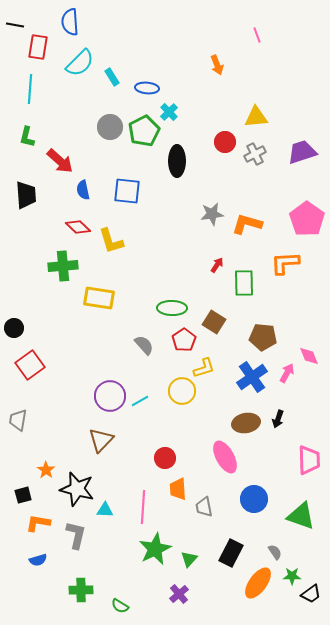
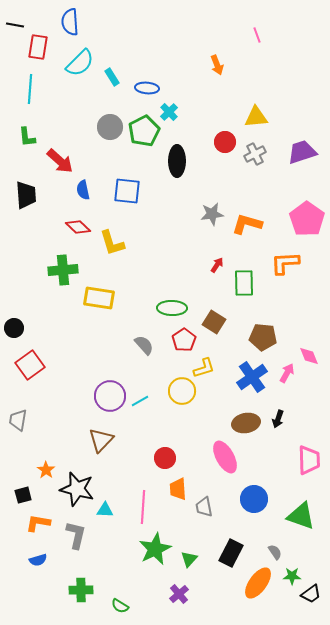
green L-shape at (27, 137): rotated 20 degrees counterclockwise
yellow L-shape at (111, 241): moved 1 px right, 2 px down
green cross at (63, 266): moved 4 px down
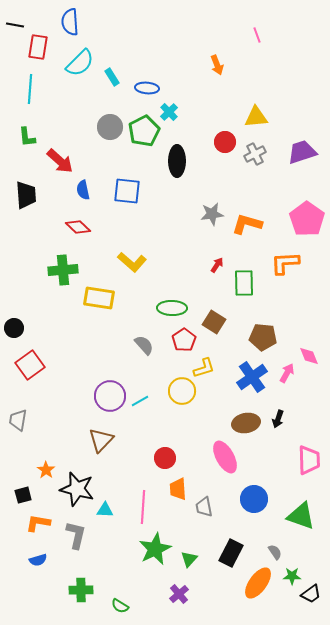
yellow L-shape at (112, 243): moved 20 px right, 19 px down; rotated 32 degrees counterclockwise
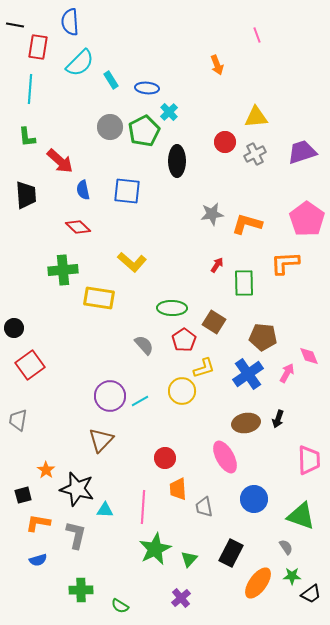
cyan rectangle at (112, 77): moved 1 px left, 3 px down
blue cross at (252, 377): moved 4 px left, 3 px up
gray semicircle at (275, 552): moved 11 px right, 5 px up
purple cross at (179, 594): moved 2 px right, 4 px down
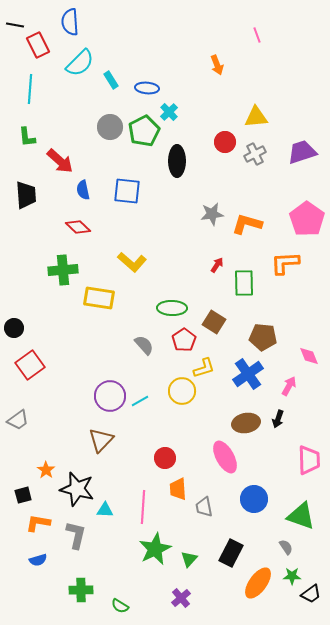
red rectangle at (38, 47): moved 2 px up; rotated 35 degrees counterclockwise
pink arrow at (287, 373): moved 2 px right, 13 px down
gray trapezoid at (18, 420): rotated 135 degrees counterclockwise
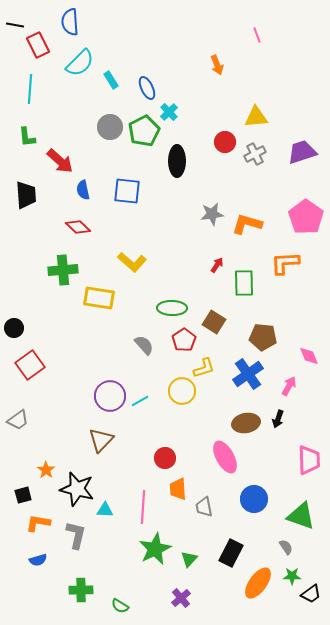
blue ellipse at (147, 88): rotated 60 degrees clockwise
pink pentagon at (307, 219): moved 1 px left, 2 px up
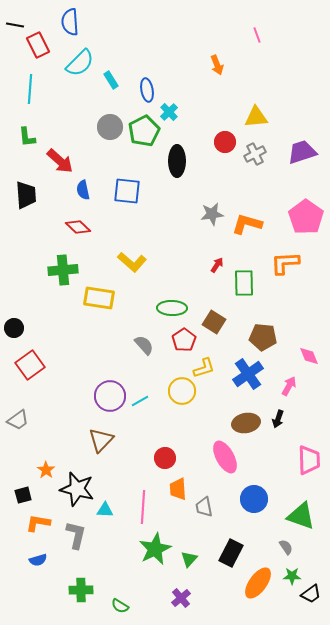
blue ellipse at (147, 88): moved 2 px down; rotated 15 degrees clockwise
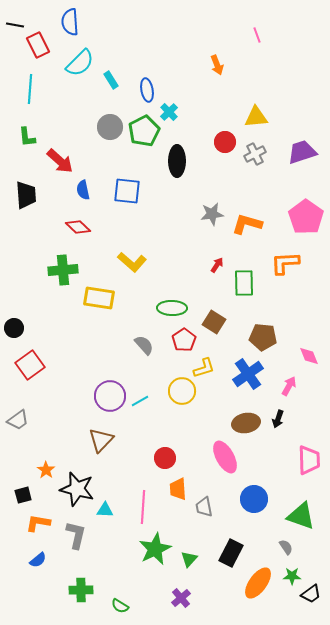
blue semicircle at (38, 560): rotated 24 degrees counterclockwise
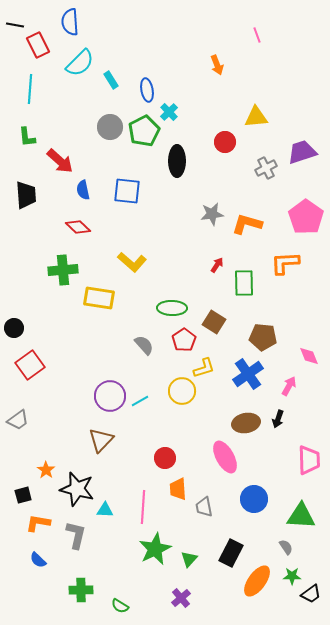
gray cross at (255, 154): moved 11 px right, 14 px down
green triangle at (301, 516): rotated 16 degrees counterclockwise
blue semicircle at (38, 560): rotated 84 degrees clockwise
orange ellipse at (258, 583): moved 1 px left, 2 px up
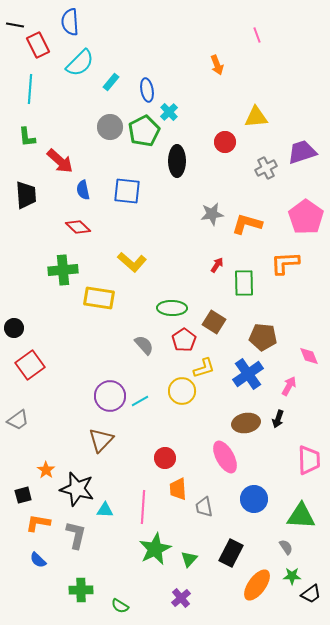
cyan rectangle at (111, 80): moved 2 px down; rotated 72 degrees clockwise
orange ellipse at (257, 581): moved 4 px down
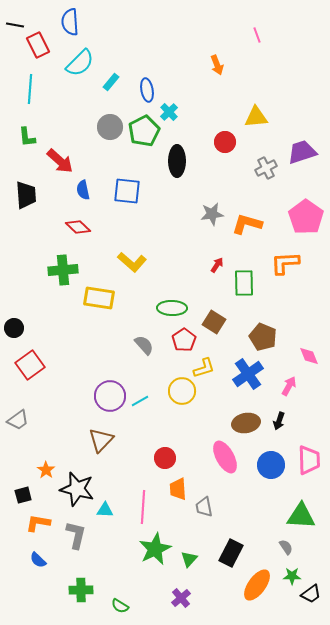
brown pentagon at (263, 337): rotated 16 degrees clockwise
black arrow at (278, 419): moved 1 px right, 2 px down
blue circle at (254, 499): moved 17 px right, 34 px up
